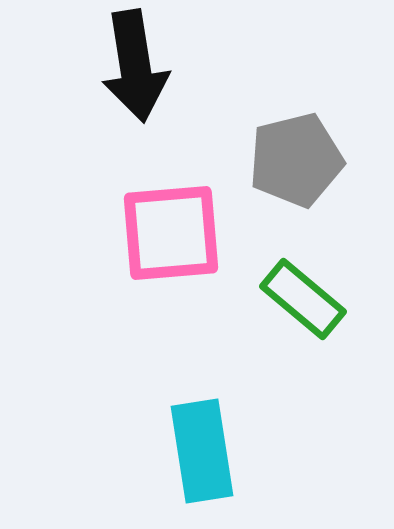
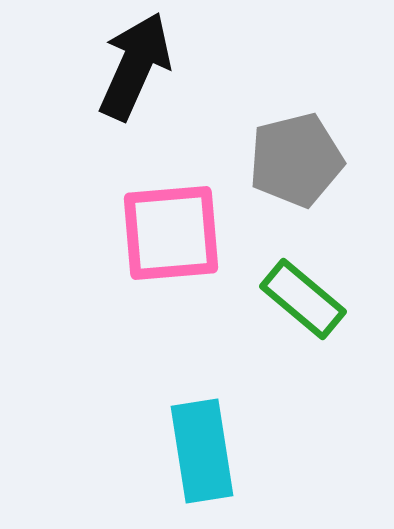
black arrow: rotated 147 degrees counterclockwise
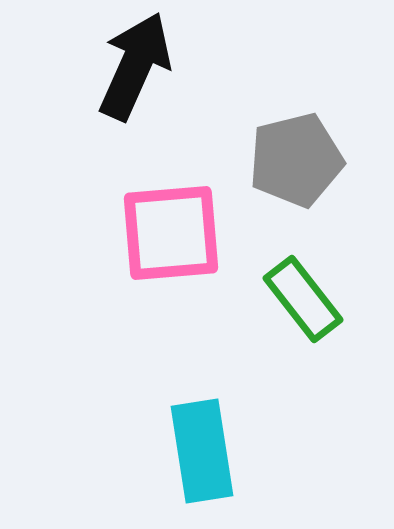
green rectangle: rotated 12 degrees clockwise
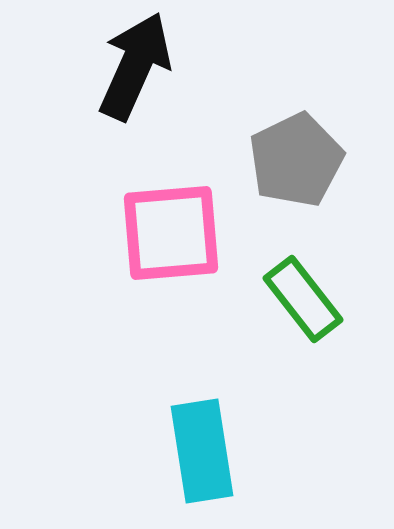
gray pentagon: rotated 12 degrees counterclockwise
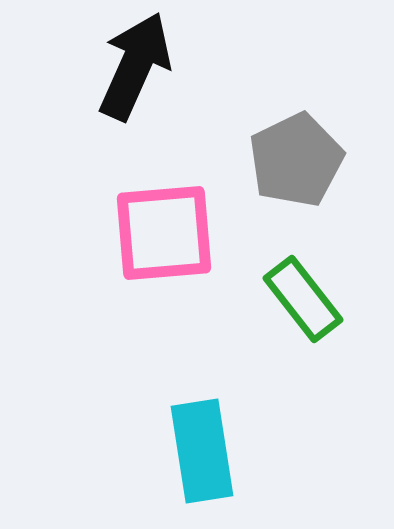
pink square: moved 7 px left
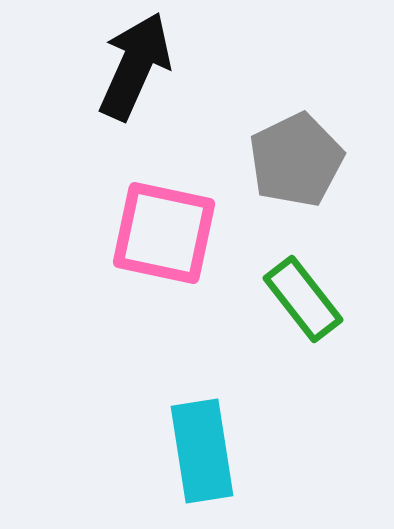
pink square: rotated 17 degrees clockwise
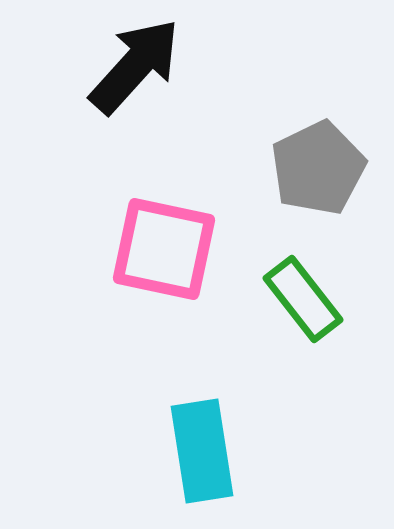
black arrow: rotated 18 degrees clockwise
gray pentagon: moved 22 px right, 8 px down
pink square: moved 16 px down
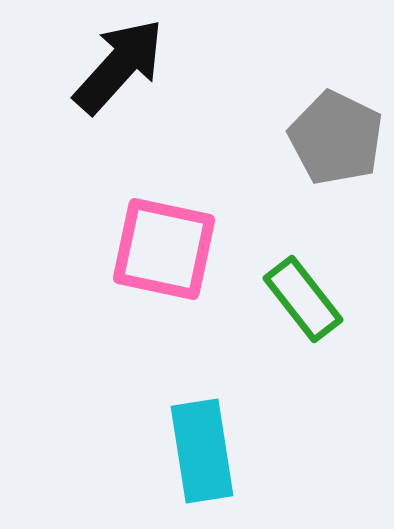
black arrow: moved 16 px left
gray pentagon: moved 18 px right, 30 px up; rotated 20 degrees counterclockwise
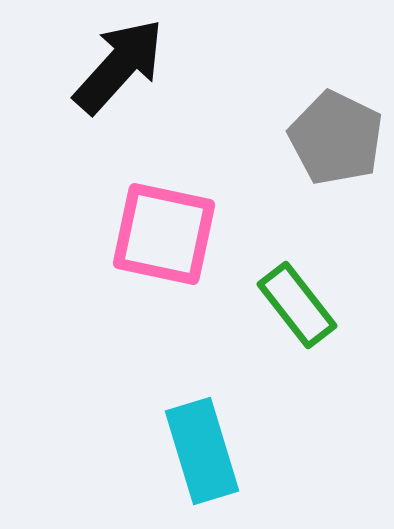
pink square: moved 15 px up
green rectangle: moved 6 px left, 6 px down
cyan rectangle: rotated 8 degrees counterclockwise
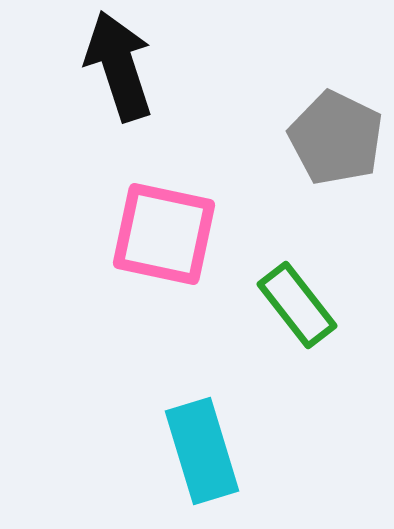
black arrow: rotated 60 degrees counterclockwise
